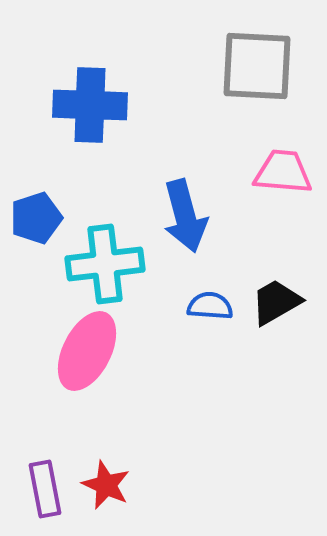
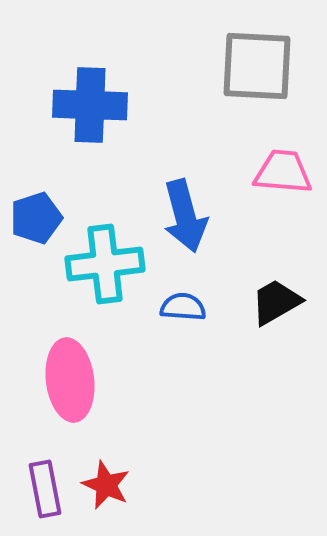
blue semicircle: moved 27 px left, 1 px down
pink ellipse: moved 17 px left, 29 px down; rotated 34 degrees counterclockwise
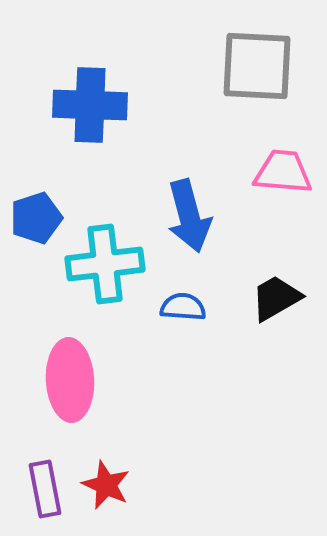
blue arrow: moved 4 px right
black trapezoid: moved 4 px up
pink ellipse: rotated 4 degrees clockwise
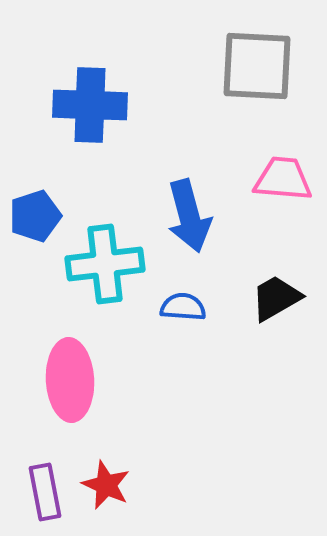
pink trapezoid: moved 7 px down
blue pentagon: moved 1 px left, 2 px up
purple rectangle: moved 3 px down
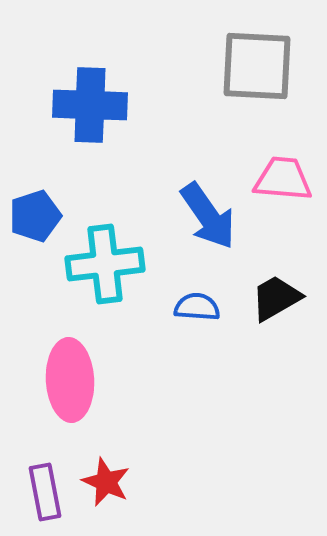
blue arrow: moved 19 px right; rotated 20 degrees counterclockwise
blue semicircle: moved 14 px right
red star: moved 3 px up
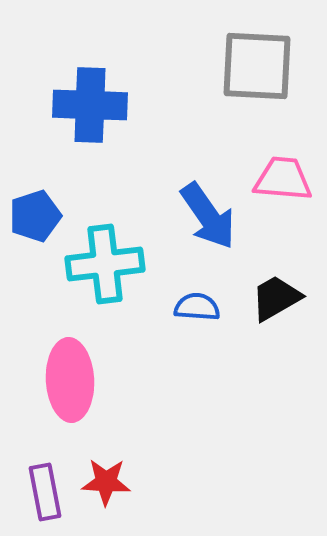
red star: rotated 21 degrees counterclockwise
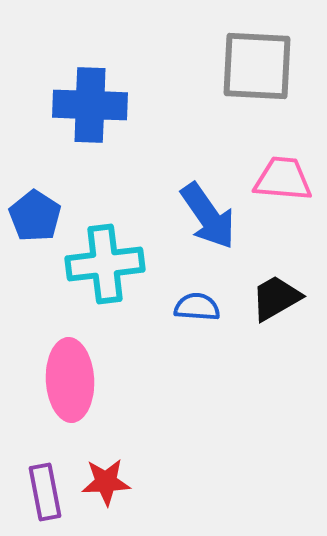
blue pentagon: rotated 21 degrees counterclockwise
red star: rotated 6 degrees counterclockwise
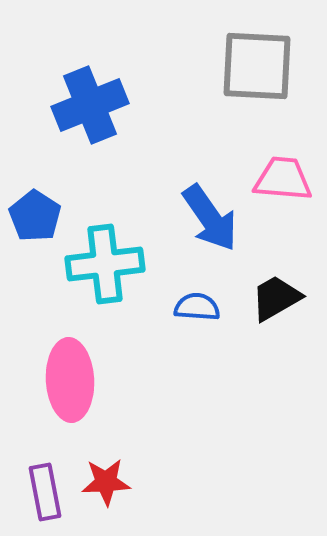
blue cross: rotated 24 degrees counterclockwise
blue arrow: moved 2 px right, 2 px down
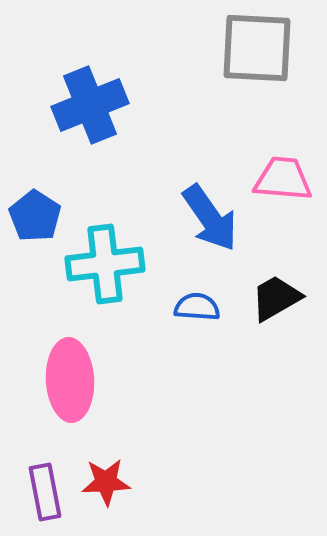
gray square: moved 18 px up
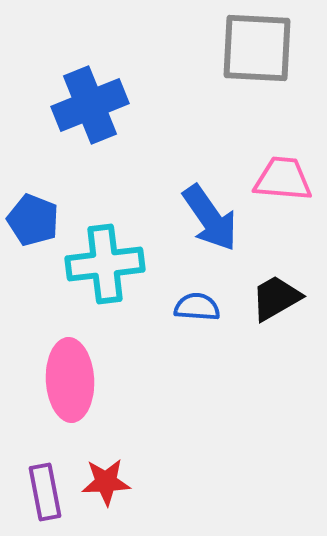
blue pentagon: moved 2 px left, 4 px down; rotated 12 degrees counterclockwise
